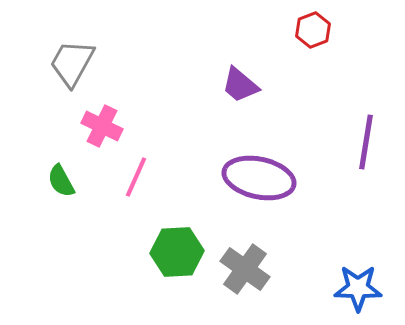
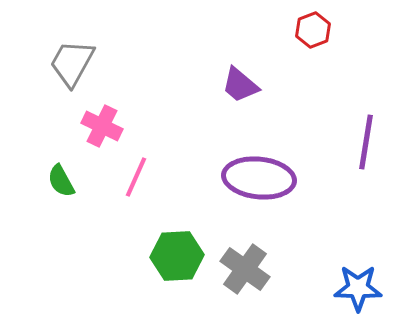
purple ellipse: rotated 6 degrees counterclockwise
green hexagon: moved 4 px down
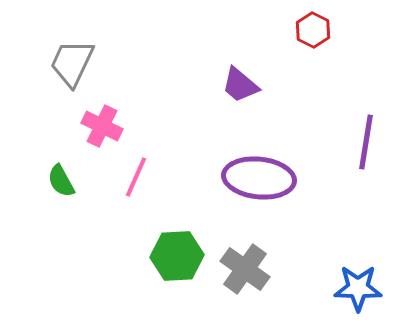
red hexagon: rotated 12 degrees counterclockwise
gray trapezoid: rotated 4 degrees counterclockwise
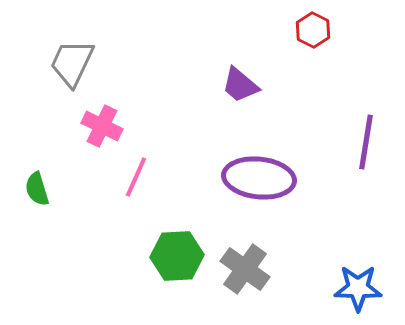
green semicircle: moved 24 px left, 8 px down; rotated 12 degrees clockwise
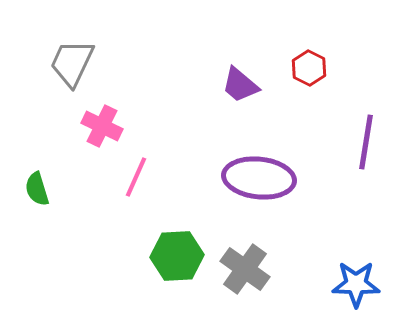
red hexagon: moved 4 px left, 38 px down
blue star: moved 2 px left, 4 px up
